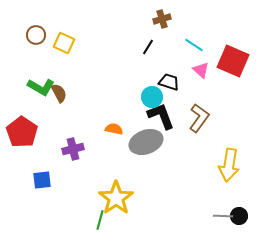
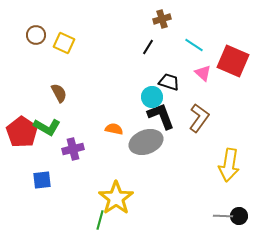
pink triangle: moved 2 px right, 3 px down
green L-shape: moved 6 px right, 40 px down
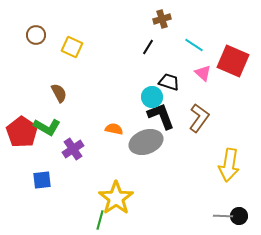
yellow square: moved 8 px right, 4 px down
purple cross: rotated 20 degrees counterclockwise
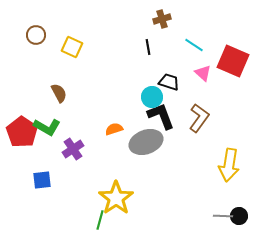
black line: rotated 42 degrees counterclockwise
orange semicircle: rotated 30 degrees counterclockwise
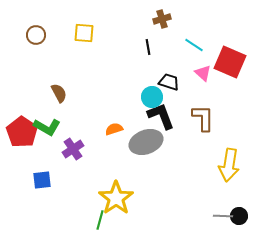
yellow square: moved 12 px right, 14 px up; rotated 20 degrees counterclockwise
red square: moved 3 px left, 1 px down
brown L-shape: moved 4 px right; rotated 36 degrees counterclockwise
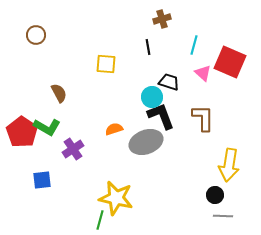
yellow square: moved 22 px right, 31 px down
cyan line: rotated 72 degrees clockwise
yellow star: rotated 24 degrees counterclockwise
black circle: moved 24 px left, 21 px up
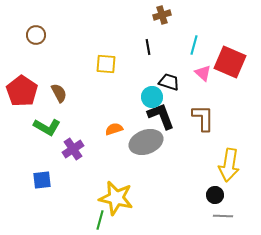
brown cross: moved 4 px up
red pentagon: moved 41 px up
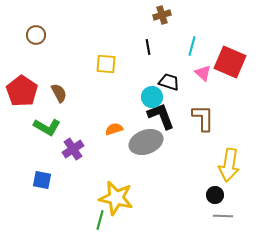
cyan line: moved 2 px left, 1 px down
blue square: rotated 18 degrees clockwise
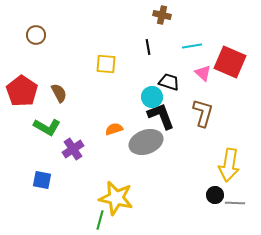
brown cross: rotated 30 degrees clockwise
cyan line: rotated 66 degrees clockwise
brown L-shape: moved 5 px up; rotated 16 degrees clockwise
gray line: moved 12 px right, 13 px up
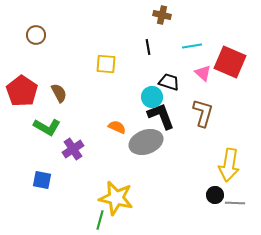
orange semicircle: moved 3 px right, 2 px up; rotated 42 degrees clockwise
